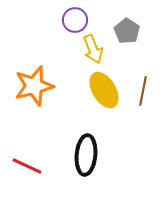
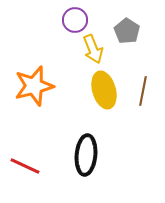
yellow ellipse: rotated 15 degrees clockwise
red line: moved 2 px left
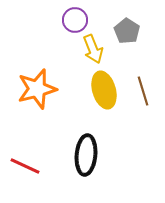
orange star: moved 3 px right, 3 px down
brown line: rotated 28 degrees counterclockwise
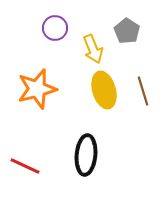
purple circle: moved 20 px left, 8 px down
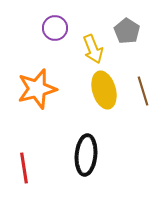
red line: moved 1 px left, 2 px down; rotated 56 degrees clockwise
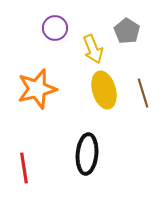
brown line: moved 2 px down
black ellipse: moved 1 px right, 1 px up
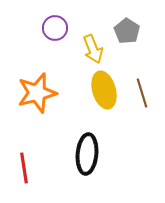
orange star: moved 4 px down
brown line: moved 1 px left
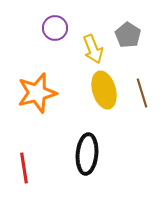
gray pentagon: moved 1 px right, 4 px down
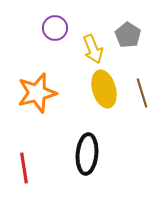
yellow ellipse: moved 1 px up
